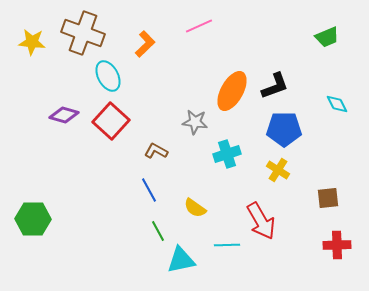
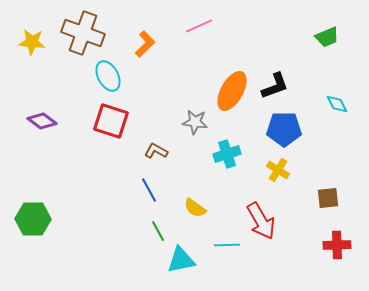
purple diamond: moved 22 px left, 6 px down; rotated 20 degrees clockwise
red square: rotated 24 degrees counterclockwise
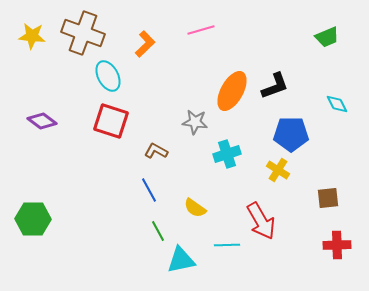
pink line: moved 2 px right, 4 px down; rotated 8 degrees clockwise
yellow star: moved 6 px up
blue pentagon: moved 7 px right, 5 px down
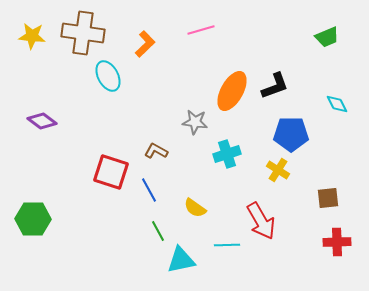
brown cross: rotated 12 degrees counterclockwise
red square: moved 51 px down
red cross: moved 3 px up
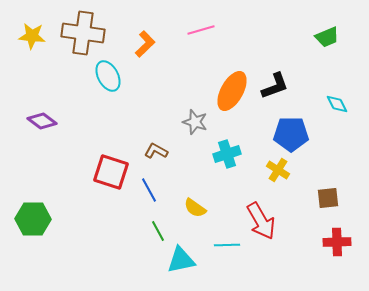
gray star: rotated 10 degrees clockwise
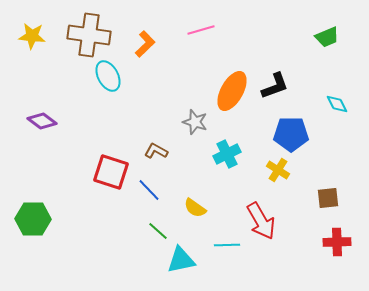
brown cross: moved 6 px right, 2 px down
cyan cross: rotated 8 degrees counterclockwise
blue line: rotated 15 degrees counterclockwise
green line: rotated 20 degrees counterclockwise
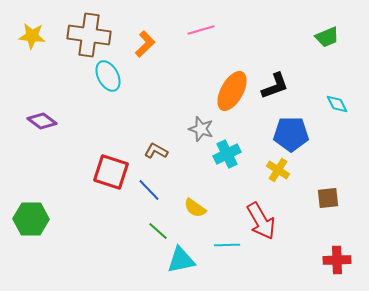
gray star: moved 6 px right, 7 px down
green hexagon: moved 2 px left
red cross: moved 18 px down
